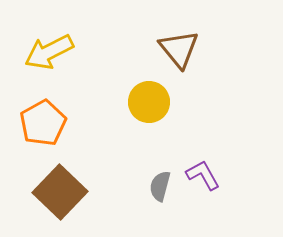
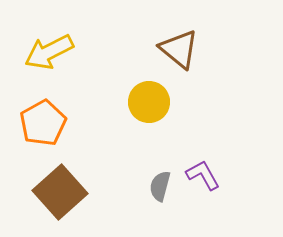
brown triangle: rotated 12 degrees counterclockwise
brown square: rotated 4 degrees clockwise
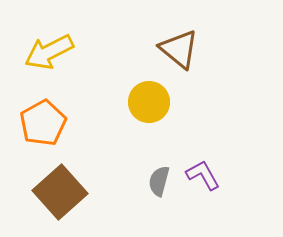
gray semicircle: moved 1 px left, 5 px up
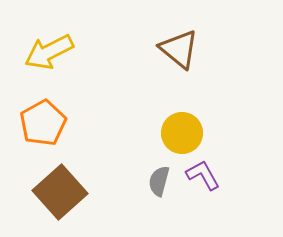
yellow circle: moved 33 px right, 31 px down
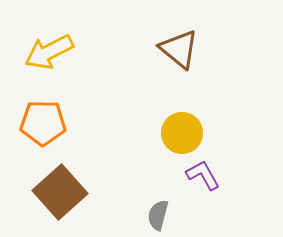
orange pentagon: rotated 30 degrees clockwise
gray semicircle: moved 1 px left, 34 px down
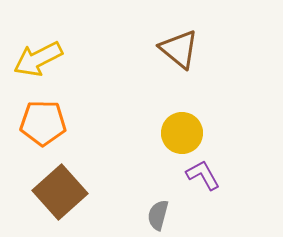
yellow arrow: moved 11 px left, 7 px down
